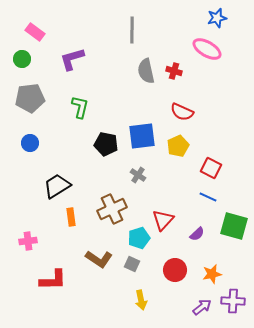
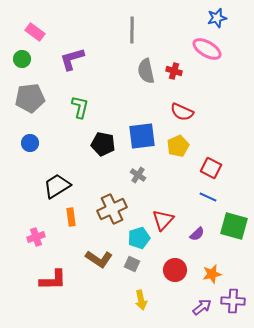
black pentagon: moved 3 px left
pink cross: moved 8 px right, 4 px up; rotated 12 degrees counterclockwise
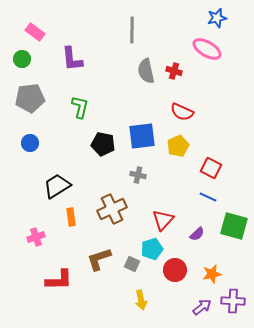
purple L-shape: rotated 80 degrees counterclockwise
gray cross: rotated 21 degrees counterclockwise
cyan pentagon: moved 13 px right, 11 px down
brown L-shape: rotated 128 degrees clockwise
red L-shape: moved 6 px right
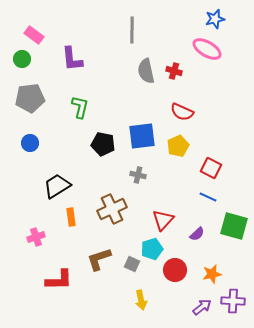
blue star: moved 2 px left, 1 px down
pink rectangle: moved 1 px left, 3 px down
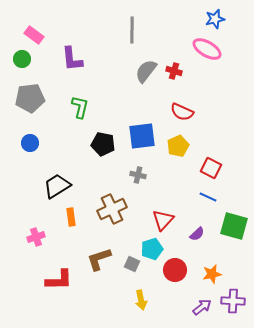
gray semicircle: rotated 50 degrees clockwise
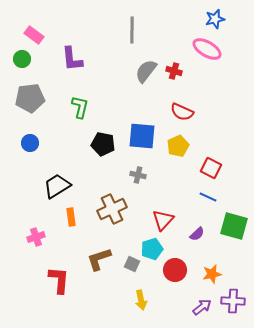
blue square: rotated 12 degrees clockwise
red L-shape: rotated 84 degrees counterclockwise
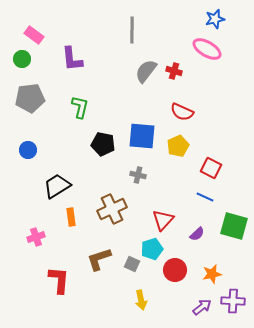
blue circle: moved 2 px left, 7 px down
blue line: moved 3 px left
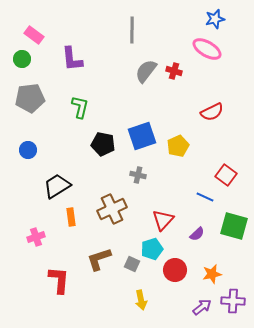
red semicircle: moved 30 px right; rotated 50 degrees counterclockwise
blue square: rotated 24 degrees counterclockwise
red square: moved 15 px right, 7 px down; rotated 10 degrees clockwise
